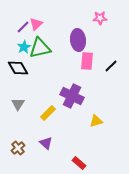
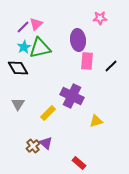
brown cross: moved 15 px right, 2 px up
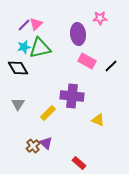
purple line: moved 1 px right, 2 px up
purple ellipse: moved 6 px up
cyan star: rotated 16 degrees clockwise
pink rectangle: rotated 66 degrees counterclockwise
purple cross: rotated 20 degrees counterclockwise
yellow triangle: moved 2 px right, 1 px up; rotated 40 degrees clockwise
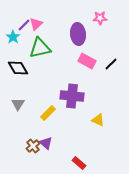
cyan star: moved 11 px left, 10 px up; rotated 24 degrees counterclockwise
black line: moved 2 px up
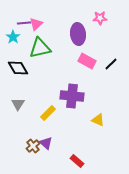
purple line: moved 2 px up; rotated 40 degrees clockwise
red rectangle: moved 2 px left, 2 px up
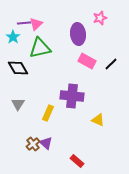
pink star: rotated 16 degrees counterclockwise
yellow rectangle: rotated 21 degrees counterclockwise
brown cross: moved 2 px up
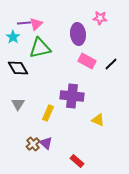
pink star: rotated 24 degrees clockwise
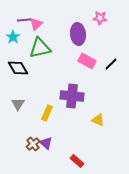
purple line: moved 3 px up
yellow rectangle: moved 1 px left
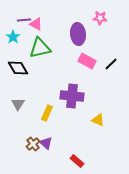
pink triangle: rotated 48 degrees counterclockwise
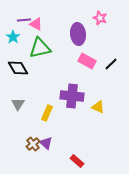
pink star: rotated 16 degrees clockwise
yellow triangle: moved 13 px up
